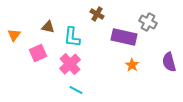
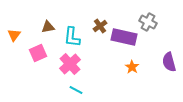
brown cross: moved 3 px right, 12 px down; rotated 24 degrees clockwise
brown triangle: rotated 24 degrees counterclockwise
orange star: moved 2 px down
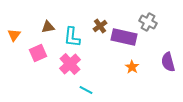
purple semicircle: moved 1 px left
cyan line: moved 10 px right
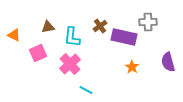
gray cross: rotated 30 degrees counterclockwise
orange triangle: rotated 40 degrees counterclockwise
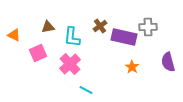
gray cross: moved 5 px down
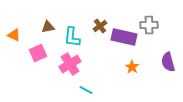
gray cross: moved 1 px right, 2 px up
pink cross: rotated 10 degrees clockwise
